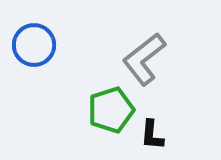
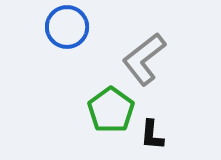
blue circle: moved 33 px right, 18 px up
green pentagon: rotated 18 degrees counterclockwise
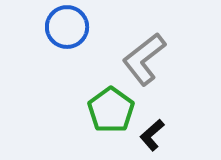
black L-shape: rotated 44 degrees clockwise
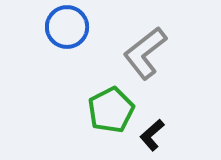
gray L-shape: moved 1 px right, 6 px up
green pentagon: rotated 9 degrees clockwise
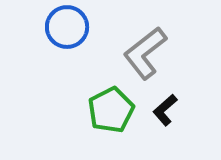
black L-shape: moved 13 px right, 25 px up
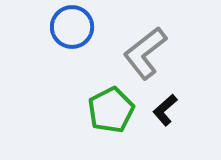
blue circle: moved 5 px right
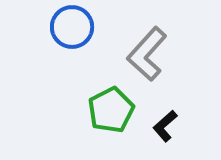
gray L-shape: moved 2 px right, 1 px down; rotated 10 degrees counterclockwise
black L-shape: moved 16 px down
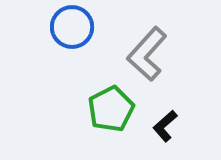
green pentagon: moved 1 px up
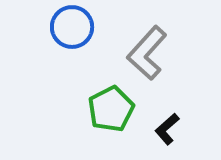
gray L-shape: moved 1 px up
black L-shape: moved 2 px right, 3 px down
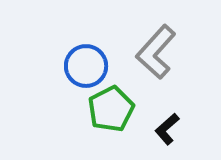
blue circle: moved 14 px right, 39 px down
gray L-shape: moved 9 px right, 1 px up
